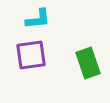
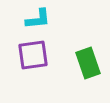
purple square: moved 2 px right
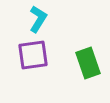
cyan L-shape: rotated 52 degrees counterclockwise
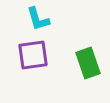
cyan L-shape: rotated 132 degrees clockwise
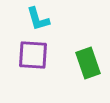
purple square: rotated 12 degrees clockwise
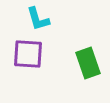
purple square: moved 5 px left, 1 px up
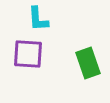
cyan L-shape: rotated 12 degrees clockwise
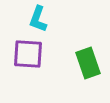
cyan L-shape: rotated 24 degrees clockwise
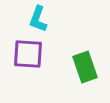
green rectangle: moved 3 px left, 4 px down
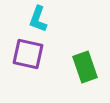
purple square: rotated 8 degrees clockwise
